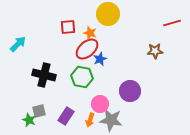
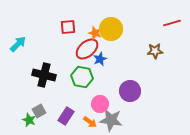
yellow circle: moved 3 px right, 15 px down
orange star: moved 5 px right
gray square: rotated 16 degrees counterclockwise
orange arrow: moved 2 px down; rotated 72 degrees counterclockwise
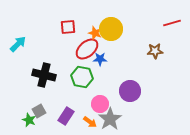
blue star: rotated 24 degrees clockwise
gray star: moved 1 px left, 1 px up; rotated 30 degrees clockwise
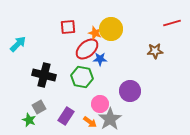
gray square: moved 4 px up
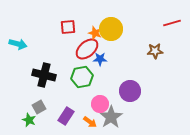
cyan arrow: rotated 60 degrees clockwise
green hexagon: rotated 20 degrees counterclockwise
gray star: moved 1 px right, 2 px up
